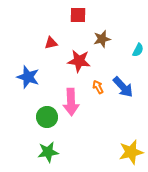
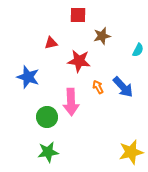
brown star: moved 3 px up
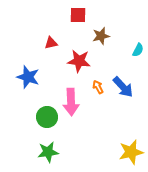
brown star: moved 1 px left
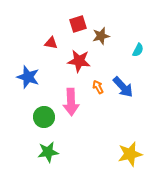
red square: moved 9 px down; rotated 18 degrees counterclockwise
red triangle: rotated 24 degrees clockwise
green circle: moved 3 px left
yellow star: moved 1 px left, 2 px down
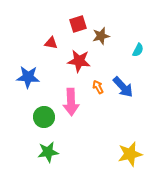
blue star: rotated 15 degrees counterclockwise
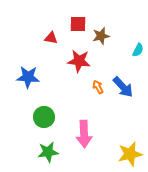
red square: rotated 18 degrees clockwise
red triangle: moved 5 px up
pink arrow: moved 13 px right, 32 px down
